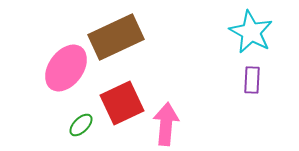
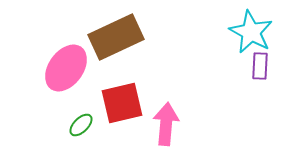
purple rectangle: moved 8 px right, 14 px up
red square: rotated 12 degrees clockwise
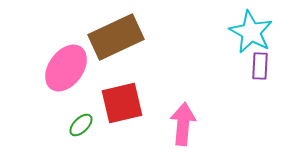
pink arrow: moved 17 px right
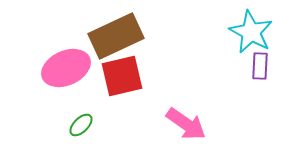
brown rectangle: moved 1 px up
pink ellipse: rotated 30 degrees clockwise
red square: moved 27 px up
pink arrow: moved 3 px right; rotated 120 degrees clockwise
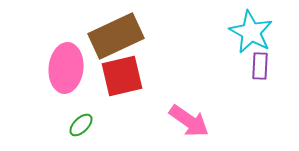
pink ellipse: rotated 60 degrees counterclockwise
pink arrow: moved 3 px right, 3 px up
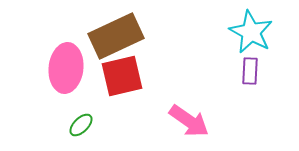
purple rectangle: moved 10 px left, 5 px down
